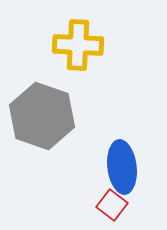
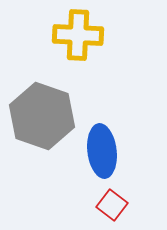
yellow cross: moved 10 px up
blue ellipse: moved 20 px left, 16 px up
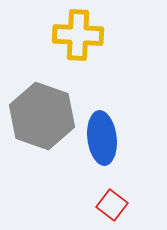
blue ellipse: moved 13 px up
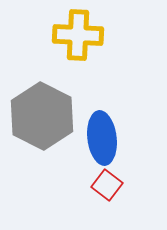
gray hexagon: rotated 8 degrees clockwise
red square: moved 5 px left, 20 px up
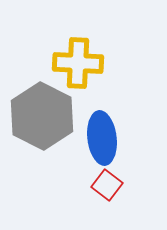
yellow cross: moved 28 px down
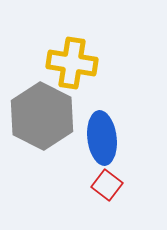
yellow cross: moved 6 px left; rotated 6 degrees clockwise
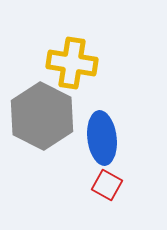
red square: rotated 8 degrees counterclockwise
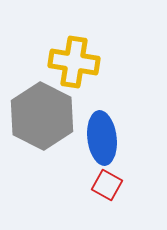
yellow cross: moved 2 px right, 1 px up
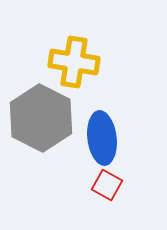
gray hexagon: moved 1 px left, 2 px down
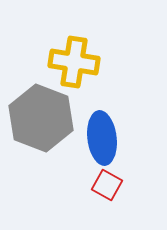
gray hexagon: rotated 6 degrees counterclockwise
